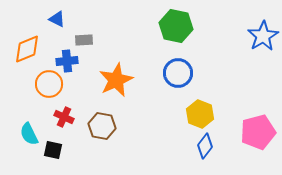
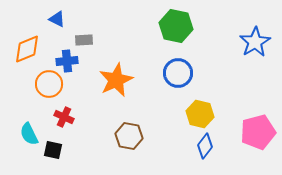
blue star: moved 8 px left, 6 px down
yellow hexagon: rotated 8 degrees counterclockwise
brown hexagon: moved 27 px right, 10 px down
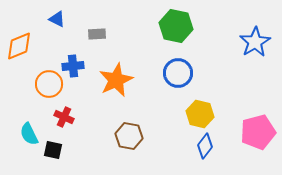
gray rectangle: moved 13 px right, 6 px up
orange diamond: moved 8 px left, 3 px up
blue cross: moved 6 px right, 5 px down
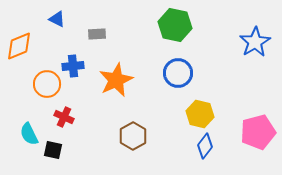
green hexagon: moved 1 px left, 1 px up
orange circle: moved 2 px left
brown hexagon: moved 4 px right; rotated 20 degrees clockwise
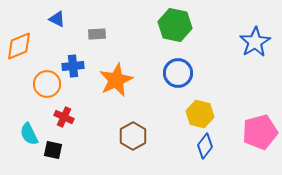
pink pentagon: moved 2 px right
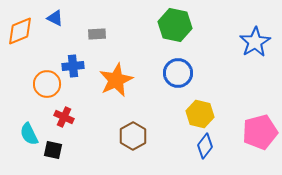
blue triangle: moved 2 px left, 1 px up
orange diamond: moved 1 px right, 15 px up
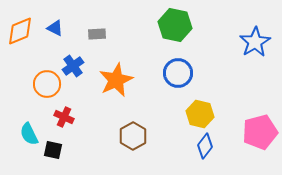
blue triangle: moved 10 px down
blue cross: rotated 30 degrees counterclockwise
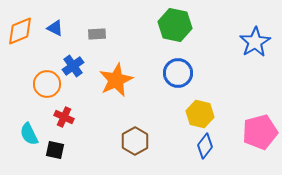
brown hexagon: moved 2 px right, 5 px down
black square: moved 2 px right
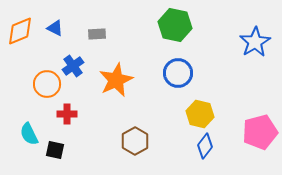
red cross: moved 3 px right, 3 px up; rotated 24 degrees counterclockwise
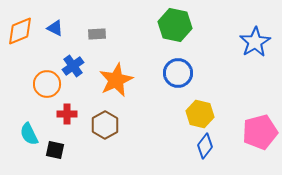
brown hexagon: moved 30 px left, 16 px up
